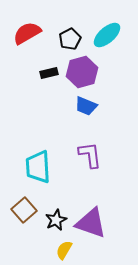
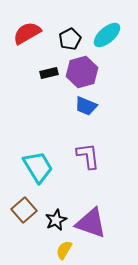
purple L-shape: moved 2 px left, 1 px down
cyan trapezoid: rotated 152 degrees clockwise
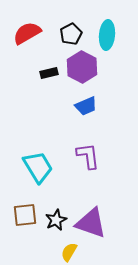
cyan ellipse: rotated 44 degrees counterclockwise
black pentagon: moved 1 px right, 5 px up
purple hexagon: moved 5 px up; rotated 16 degrees counterclockwise
blue trapezoid: rotated 45 degrees counterclockwise
brown square: moved 1 px right, 5 px down; rotated 35 degrees clockwise
yellow semicircle: moved 5 px right, 2 px down
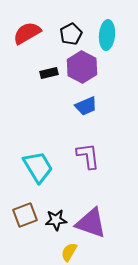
brown square: rotated 15 degrees counterclockwise
black star: rotated 20 degrees clockwise
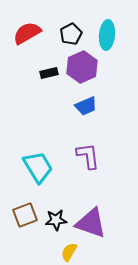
purple hexagon: rotated 8 degrees clockwise
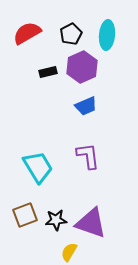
black rectangle: moved 1 px left, 1 px up
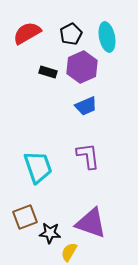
cyan ellipse: moved 2 px down; rotated 16 degrees counterclockwise
black rectangle: rotated 30 degrees clockwise
cyan trapezoid: rotated 12 degrees clockwise
brown square: moved 2 px down
black star: moved 6 px left, 13 px down; rotated 10 degrees clockwise
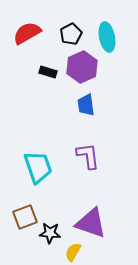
blue trapezoid: moved 1 px up; rotated 105 degrees clockwise
yellow semicircle: moved 4 px right
